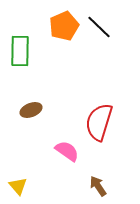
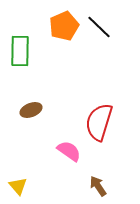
pink semicircle: moved 2 px right
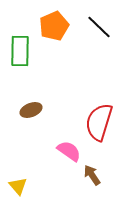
orange pentagon: moved 10 px left
brown arrow: moved 6 px left, 11 px up
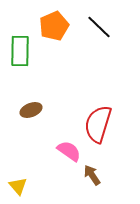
red semicircle: moved 1 px left, 2 px down
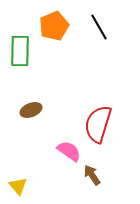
black line: rotated 16 degrees clockwise
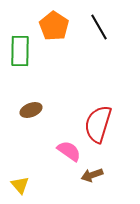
orange pentagon: rotated 16 degrees counterclockwise
brown arrow: rotated 75 degrees counterclockwise
yellow triangle: moved 2 px right, 1 px up
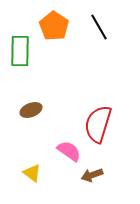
yellow triangle: moved 12 px right, 12 px up; rotated 12 degrees counterclockwise
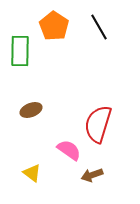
pink semicircle: moved 1 px up
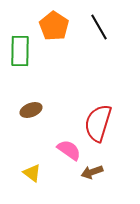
red semicircle: moved 1 px up
brown arrow: moved 3 px up
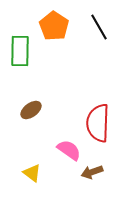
brown ellipse: rotated 15 degrees counterclockwise
red semicircle: rotated 15 degrees counterclockwise
